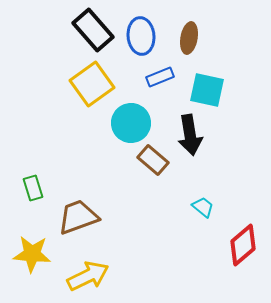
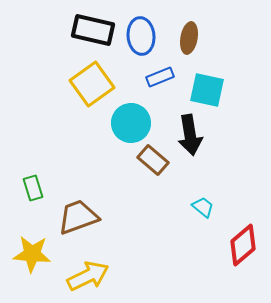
black rectangle: rotated 36 degrees counterclockwise
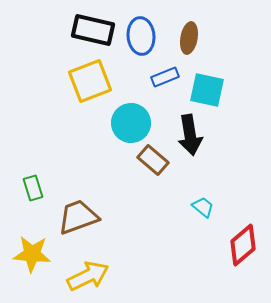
blue rectangle: moved 5 px right
yellow square: moved 2 px left, 3 px up; rotated 15 degrees clockwise
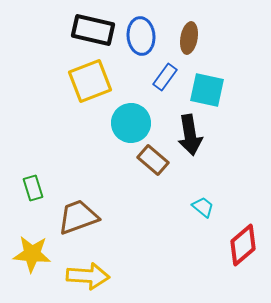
blue rectangle: rotated 32 degrees counterclockwise
yellow arrow: rotated 30 degrees clockwise
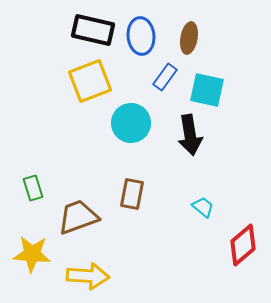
brown rectangle: moved 21 px left, 34 px down; rotated 60 degrees clockwise
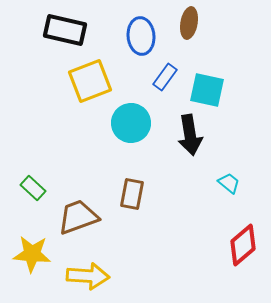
black rectangle: moved 28 px left
brown ellipse: moved 15 px up
green rectangle: rotated 30 degrees counterclockwise
cyan trapezoid: moved 26 px right, 24 px up
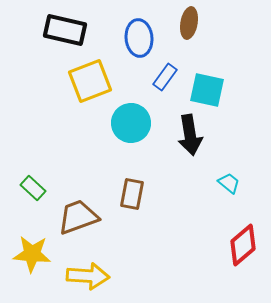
blue ellipse: moved 2 px left, 2 px down
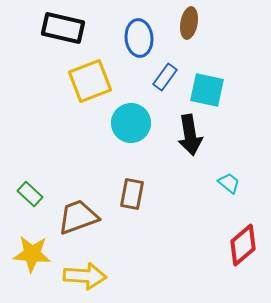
black rectangle: moved 2 px left, 2 px up
green rectangle: moved 3 px left, 6 px down
yellow arrow: moved 3 px left
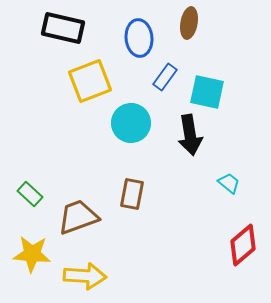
cyan square: moved 2 px down
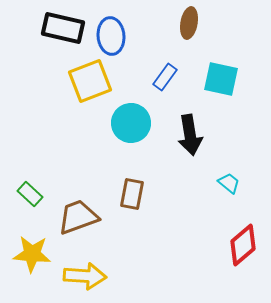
blue ellipse: moved 28 px left, 2 px up
cyan square: moved 14 px right, 13 px up
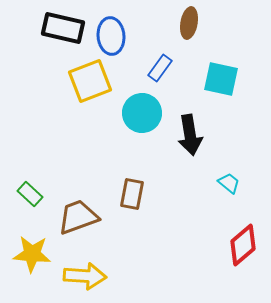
blue rectangle: moved 5 px left, 9 px up
cyan circle: moved 11 px right, 10 px up
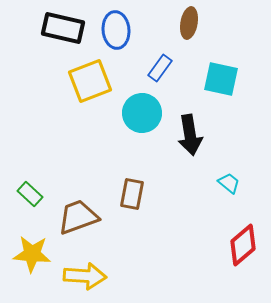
blue ellipse: moved 5 px right, 6 px up
